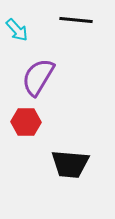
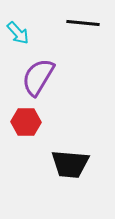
black line: moved 7 px right, 3 px down
cyan arrow: moved 1 px right, 3 px down
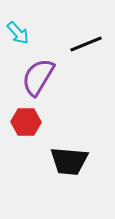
black line: moved 3 px right, 21 px down; rotated 28 degrees counterclockwise
black trapezoid: moved 1 px left, 3 px up
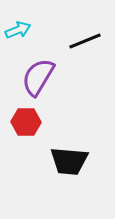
cyan arrow: moved 3 px up; rotated 70 degrees counterclockwise
black line: moved 1 px left, 3 px up
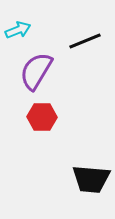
purple semicircle: moved 2 px left, 6 px up
red hexagon: moved 16 px right, 5 px up
black trapezoid: moved 22 px right, 18 px down
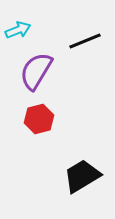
red hexagon: moved 3 px left, 2 px down; rotated 16 degrees counterclockwise
black trapezoid: moved 9 px left, 3 px up; rotated 144 degrees clockwise
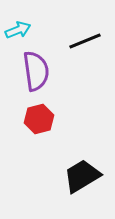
purple semicircle: rotated 141 degrees clockwise
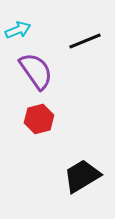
purple semicircle: rotated 27 degrees counterclockwise
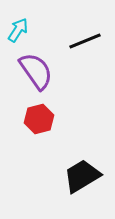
cyan arrow: rotated 35 degrees counterclockwise
